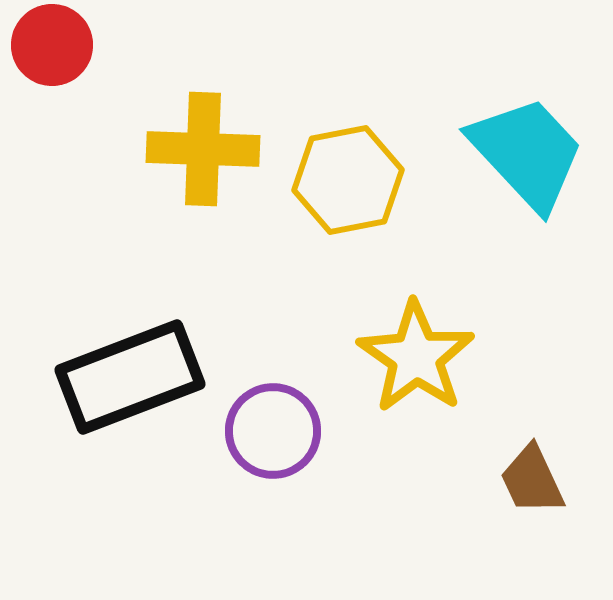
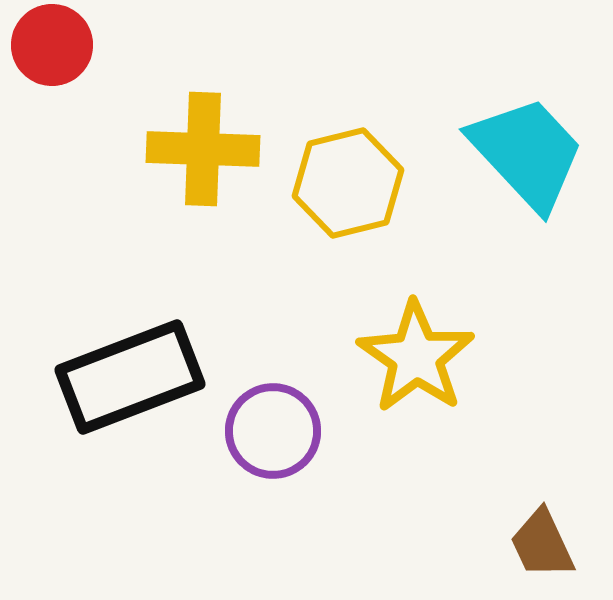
yellow hexagon: moved 3 px down; rotated 3 degrees counterclockwise
brown trapezoid: moved 10 px right, 64 px down
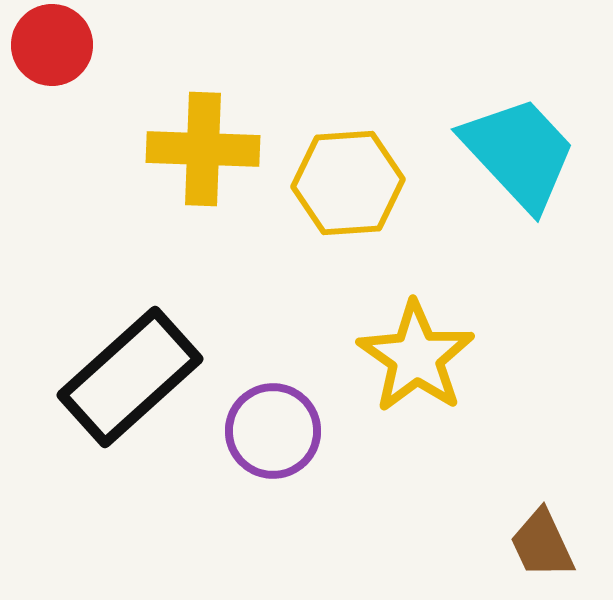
cyan trapezoid: moved 8 px left
yellow hexagon: rotated 10 degrees clockwise
black rectangle: rotated 21 degrees counterclockwise
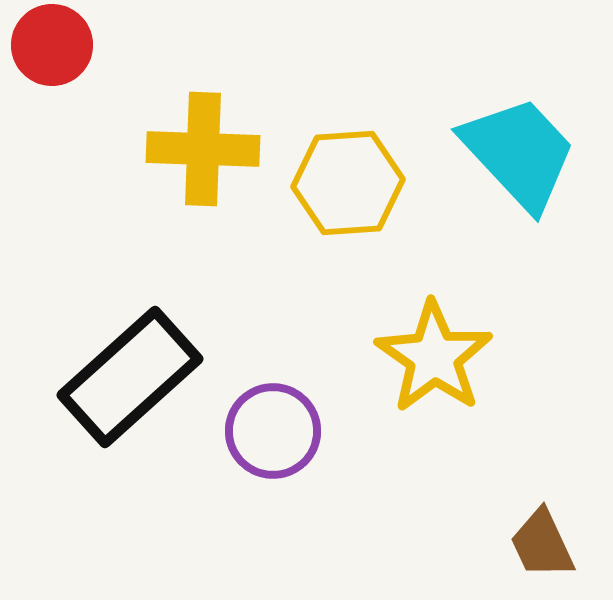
yellow star: moved 18 px right
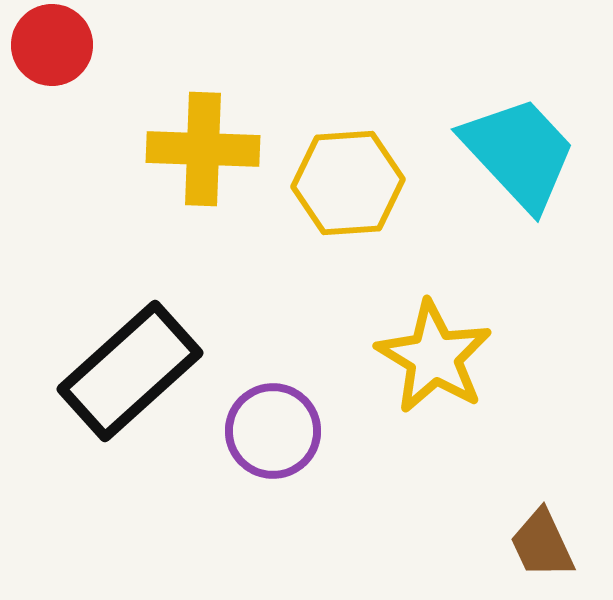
yellow star: rotated 4 degrees counterclockwise
black rectangle: moved 6 px up
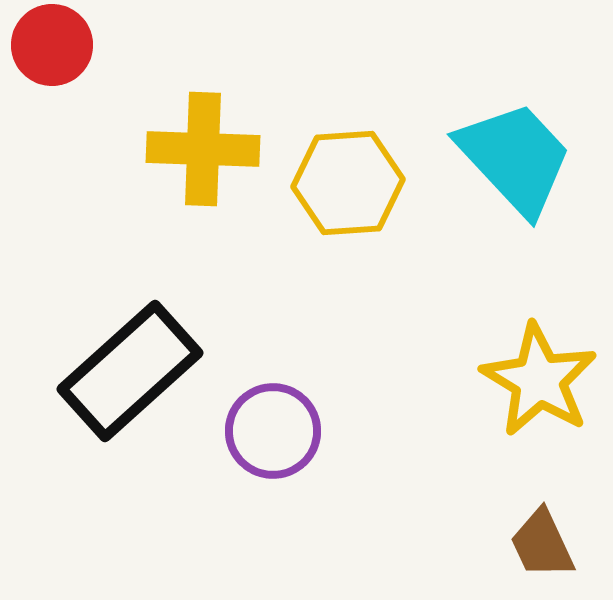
cyan trapezoid: moved 4 px left, 5 px down
yellow star: moved 105 px right, 23 px down
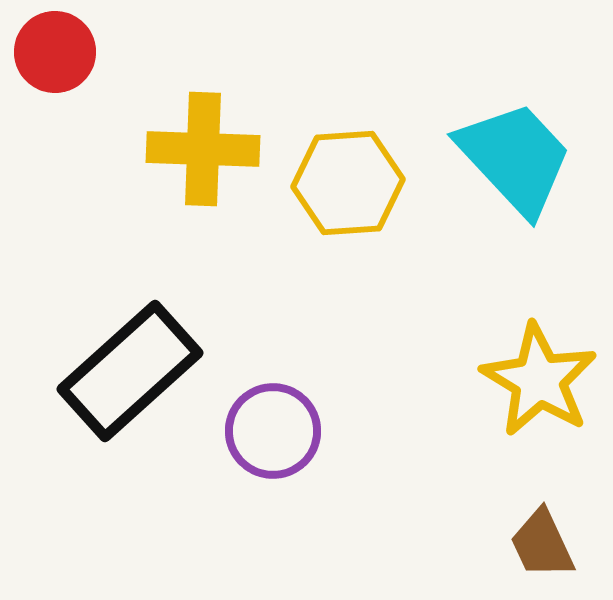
red circle: moved 3 px right, 7 px down
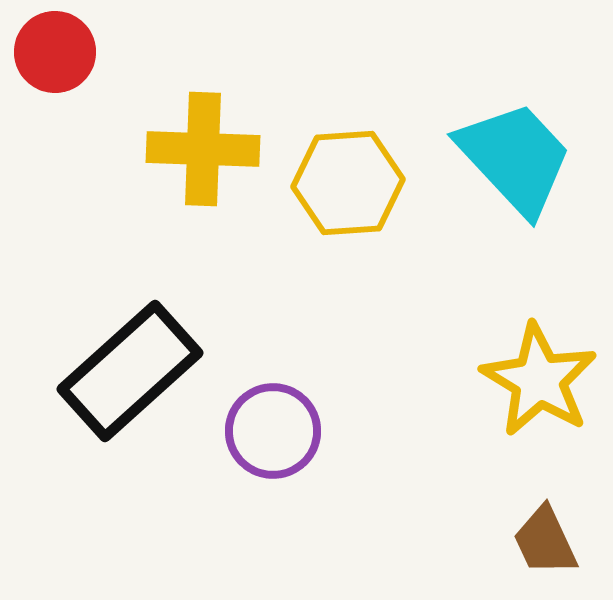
brown trapezoid: moved 3 px right, 3 px up
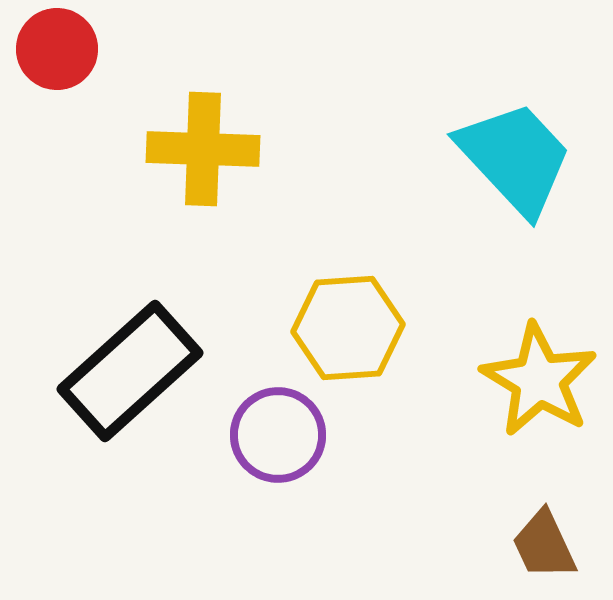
red circle: moved 2 px right, 3 px up
yellow hexagon: moved 145 px down
purple circle: moved 5 px right, 4 px down
brown trapezoid: moved 1 px left, 4 px down
